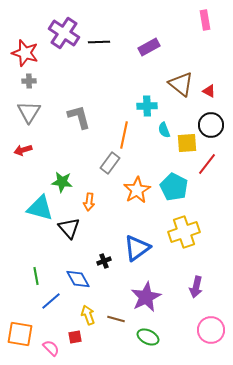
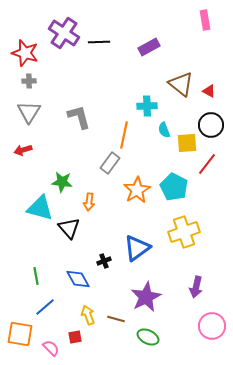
blue line: moved 6 px left, 6 px down
pink circle: moved 1 px right, 4 px up
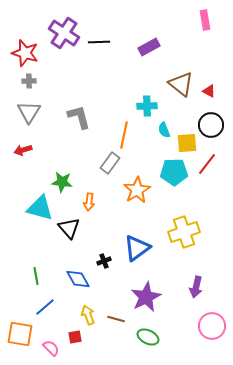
cyan pentagon: moved 15 px up; rotated 28 degrees counterclockwise
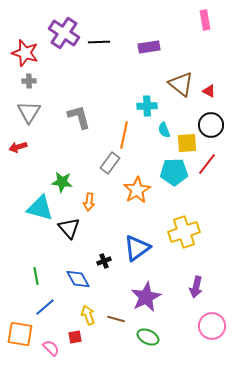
purple rectangle: rotated 20 degrees clockwise
red arrow: moved 5 px left, 3 px up
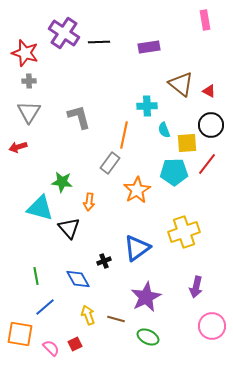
red square: moved 7 px down; rotated 16 degrees counterclockwise
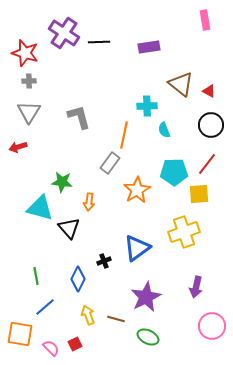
yellow square: moved 12 px right, 51 px down
blue diamond: rotated 55 degrees clockwise
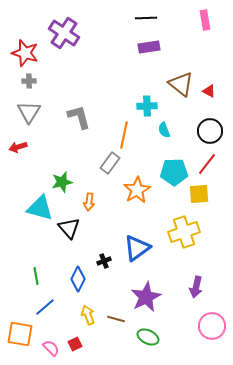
black line: moved 47 px right, 24 px up
black circle: moved 1 px left, 6 px down
green star: rotated 20 degrees counterclockwise
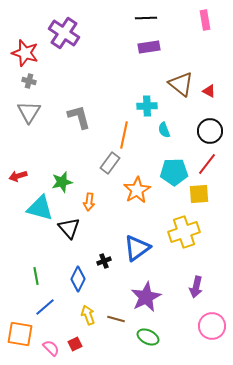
gray cross: rotated 16 degrees clockwise
red arrow: moved 29 px down
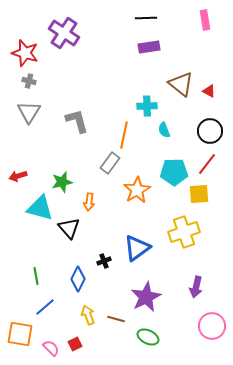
gray L-shape: moved 2 px left, 4 px down
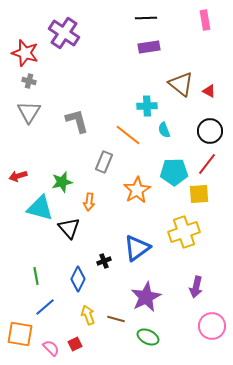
orange line: moved 4 px right; rotated 64 degrees counterclockwise
gray rectangle: moved 6 px left, 1 px up; rotated 15 degrees counterclockwise
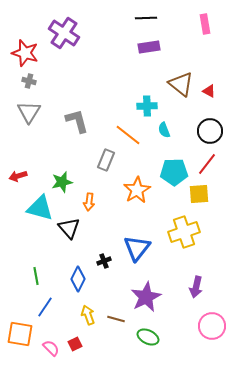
pink rectangle: moved 4 px down
gray rectangle: moved 2 px right, 2 px up
blue triangle: rotated 16 degrees counterclockwise
blue line: rotated 15 degrees counterclockwise
